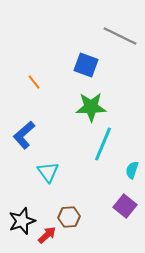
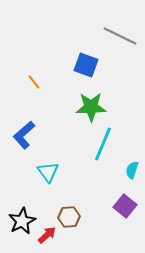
black star: rotated 8 degrees counterclockwise
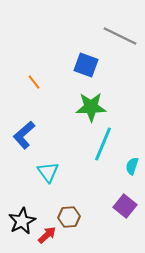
cyan semicircle: moved 4 px up
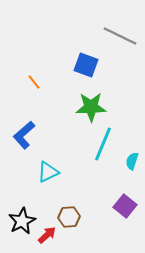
cyan semicircle: moved 5 px up
cyan triangle: rotated 40 degrees clockwise
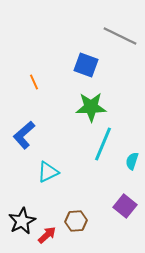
orange line: rotated 14 degrees clockwise
brown hexagon: moved 7 px right, 4 px down
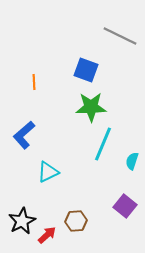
blue square: moved 5 px down
orange line: rotated 21 degrees clockwise
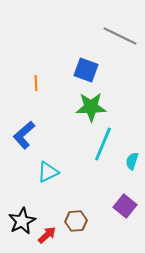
orange line: moved 2 px right, 1 px down
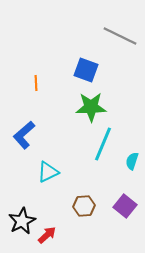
brown hexagon: moved 8 px right, 15 px up
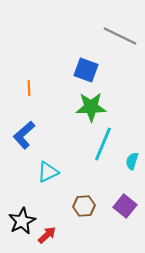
orange line: moved 7 px left, 5 px down
